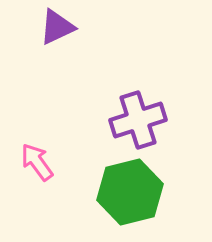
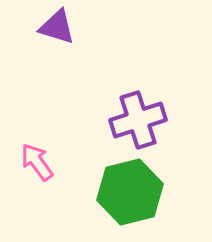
purple triangle: rotated 42 degrees clockwise
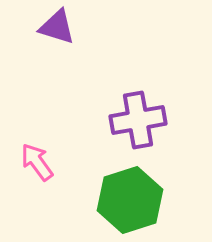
purple cross: rotated 8 degrees clockwise
green hexagon: moved 8 px down; rotated 4 degrees counterclockwise
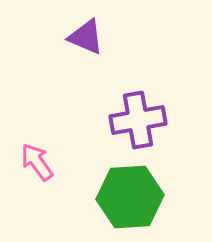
purple triangle: moved 29 px right, 10 px down; rotated 6 degrees clockwise
green hexagon: moved 3 px up; rotated 14 degrees clockwise
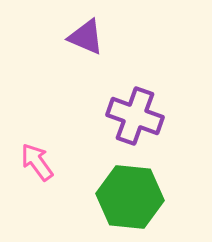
purple cross: moved 3 px left, 4 px up; rotated 30 degrees clockwise
green hexagon: rotated 10 degrees clockwise
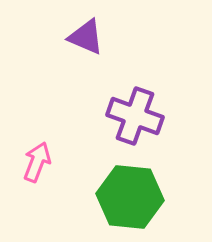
pink arrow: rotated 57 degrees clockwise
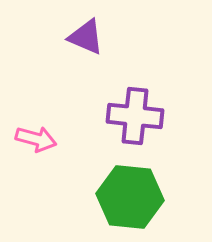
purple cross: rotated 14 degrees counterclockwise
pink arrow: moved 1 px left, 23 px up; rotated 84 degrees clockwise
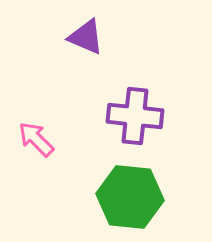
pink arrow: rotated 150 degrees counterclockwise
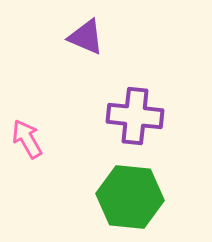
pink arrow: moved 9 px left; rotated 15 degrees clockwise
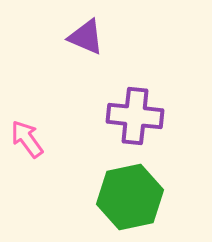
pink arrow: rotated 6 degrees counterclockwise
green hexagon: rotated 18 degrees counterclockwise
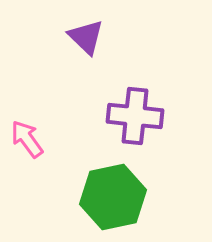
purple triangle: rotated 21 degrees clockwise
green hexagon: moved 17 px left
